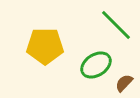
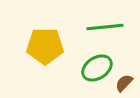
green line: moved 11 px left, 2 px down; rotated 51 degrees counterclockwise
green ellipse: moved 1 px right, 3 px down
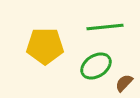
green ellipse: moved 1 px left, 2 px up
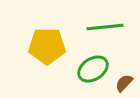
yellow pentagon: moved 2 px right
green ellipse: moved 3 px left, 3 px down
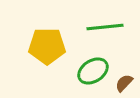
green ellipse: moved 2 px down
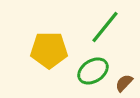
green line: rotated 45 degrees counterclockwise
yellow pentagon: moved 2 px right, 4 px down
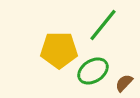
green line: moved 2 px left, 2 px up
yellow pentagon: moved 10 px right
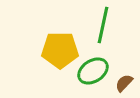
green line: rotated 27 degrees counterclockwise
yellow pentagon: moved 1 px right
